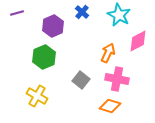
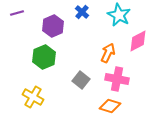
yellow cross: moved 4 px left, 1 px down
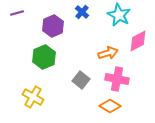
orange arrow: rotated 48 degrees clockwise
orange diamond: rotated 15 degrees clockwise
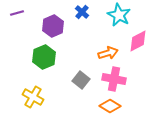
pink cross: moved 3 px left
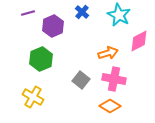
purple line: moved 11 px right
pink diamond: moved 1 px right
green hexagon: moved 3 px left, 2 px down
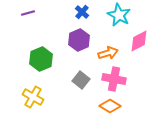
purple hexagon: moved 26 px right, 14 px down
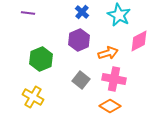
purple line: rotated 24 degrees clockwise
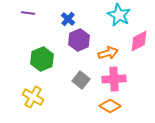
blue cross: moved 14 px left, 7 px down
green hexagon: moved 1 px right
pink cross: rotated 15 degrees counterclockwise
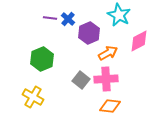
purple line: moved 22 px right, 5 px down
purple hexagon: moved 10 px right, 7 px up
orange arrow: rotated 12 degrees counterclockwise
pink cross: moved 8 px left
orange diamond: rotated 25 degrees counterclockwise
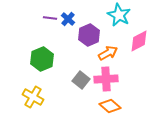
purple hexagon: moved 2 px down
orange diamond: rotated 35 degrees clockwise
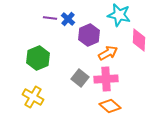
cyan star: rotated 15 degrees counterclockwise
pink diamond: moved 1 px up; rotated 60 degrees counterclockwise
green hexagon: moved 4 px left, 1 px up
gray square: moved 1 px left, 2 px up
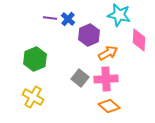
green hexagon: moved 3 px left, 1 px down
orange diamond: moved 1 px left
